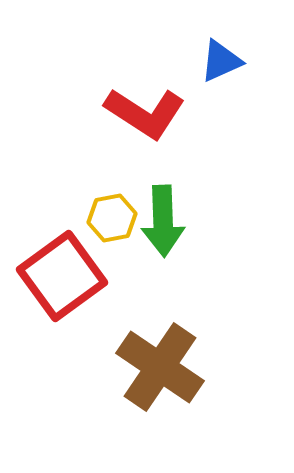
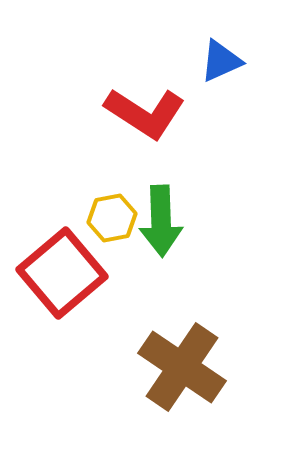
green arrow: moved 2 px left
red square: moved 3 px up; rotated 4 degrees counterclockwise
brown cross: moved 22 px right
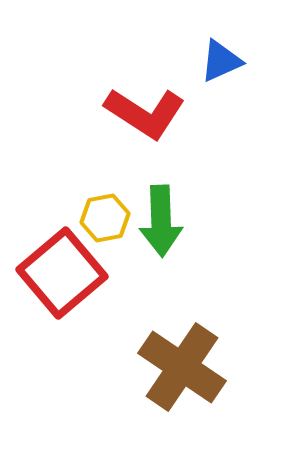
yellow hexagon: moved 7 px left
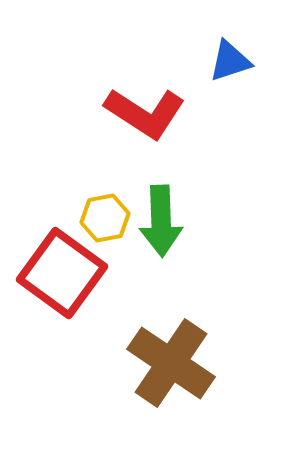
blue triangle: moved 9 px right; rotated 6 degrees clockwise
red square: rotated 14 degrees counterclockwise
brown cross: moved 11 px left, 4 px up
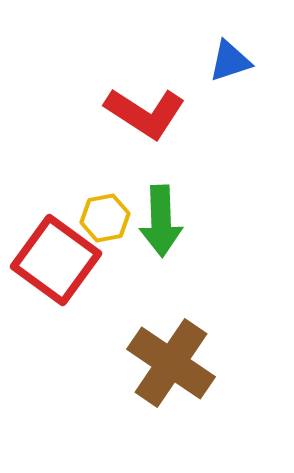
red square: moved 6 px left, 13 px up
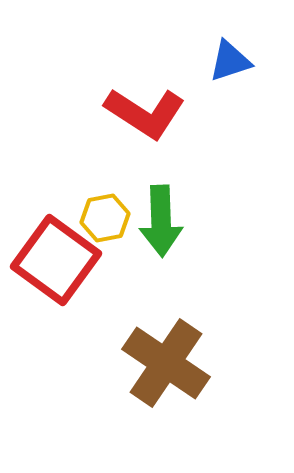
brown cross: moved 5 px left
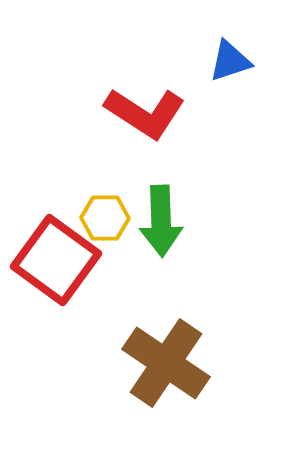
yellow hexagon: rotated 12 degrees clockwise
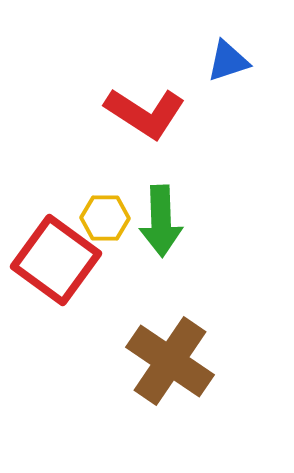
blue triangle: moved 2 px left
brown cross: moved 4 px right, 2 px up
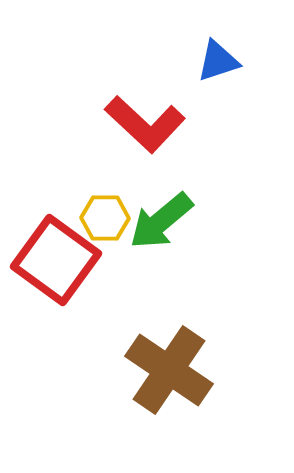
blue triangle: moved 10 px left
red L-shape: moved 11 px down; rotated 10 degrees clockwise
green arrow: rotated 52 degrees clockwise
brown cross: moved 1 px left, 9 px down
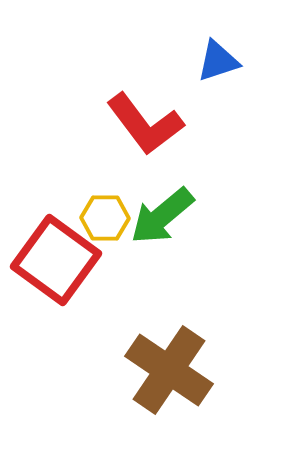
red L-shape: rotated 10 degrees clockwise
green arrow: moved 1 px right, 5 px up
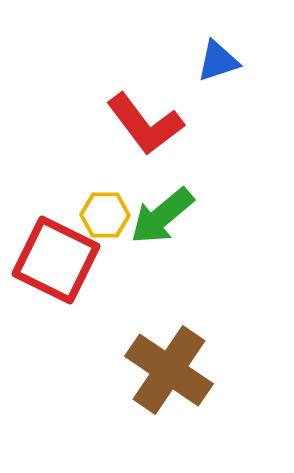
yellow hexagon: moved 3 px up
red square: rotated 10 degrees counterclockwise
